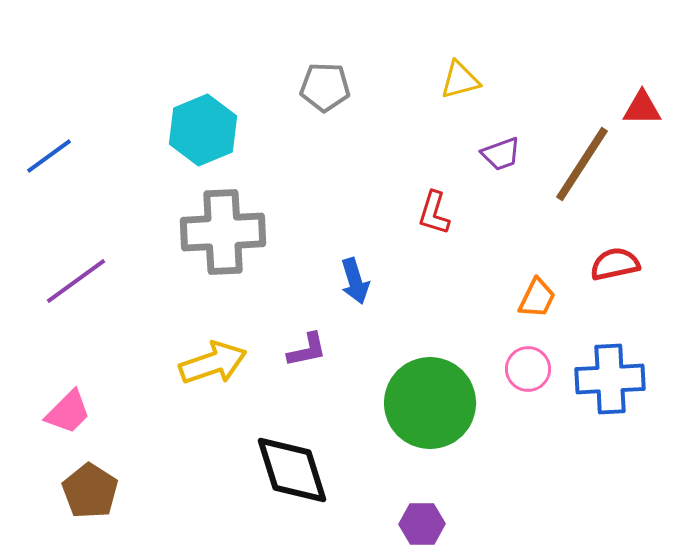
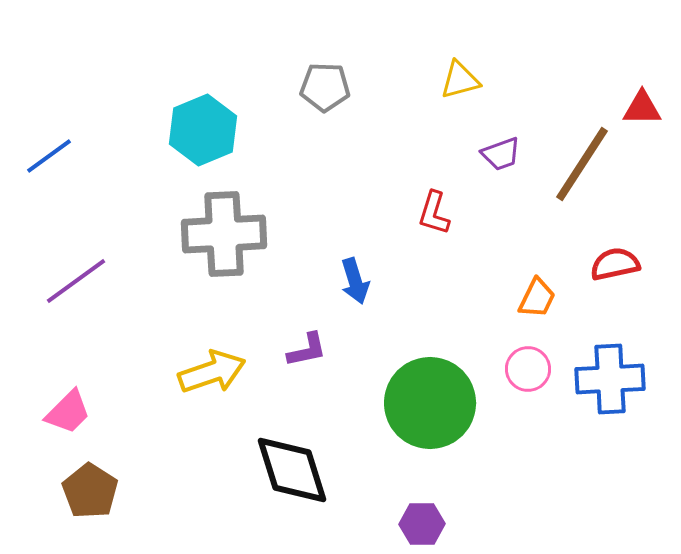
gray cross: moved 1 px right, 2 px down
yellow arrow: moved 1 px left, 9 px down
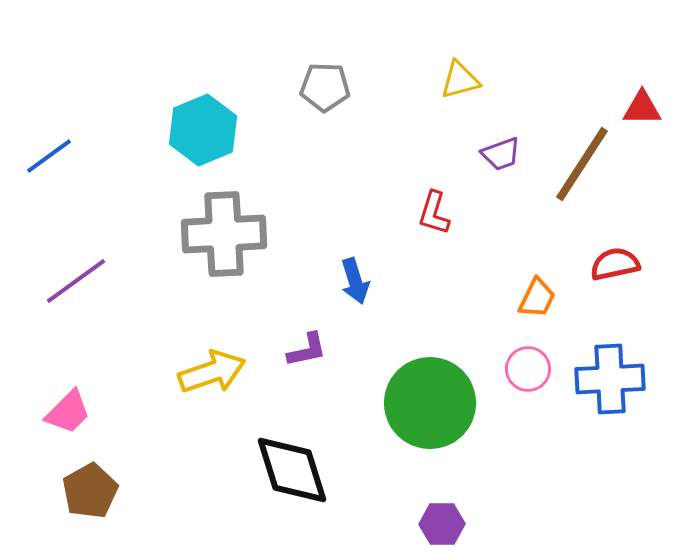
brown pentagon: rotated 10 degrees clockwise
purple hexagon: moved 20 px right
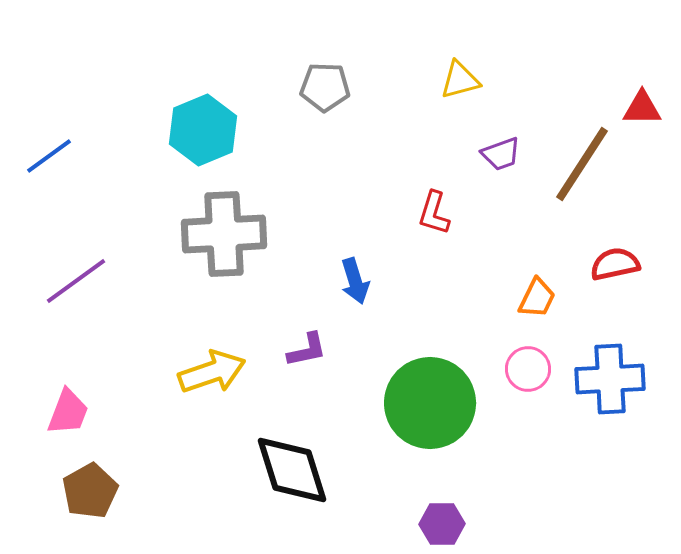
pink trapezoid: rotated 24 degrees counterclockwise
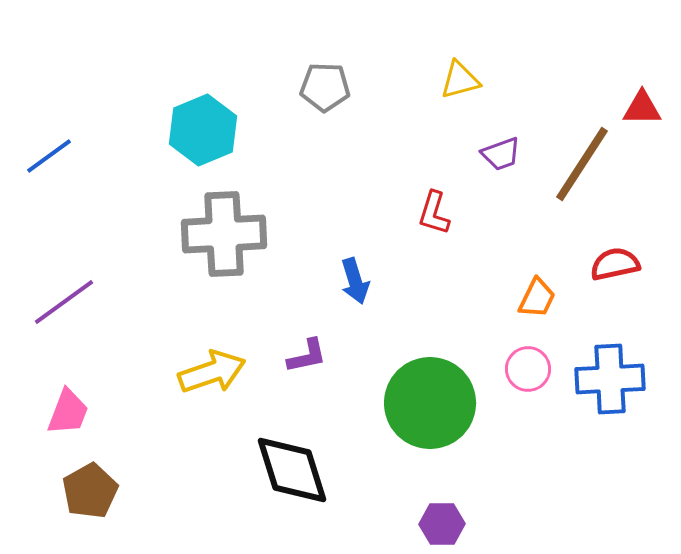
purple line: moved 12 px left, 21 px down
purple L-shape: moved 6 px down
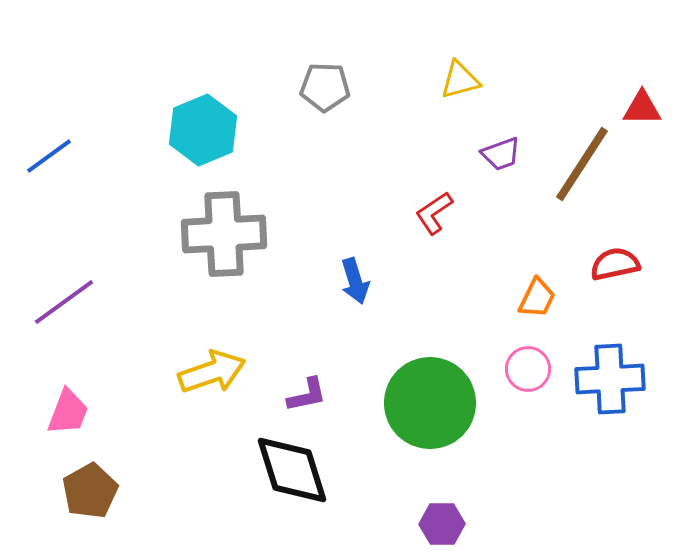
red L-shape: rotated 39 degrees clockwise
purple L-shape: moved 39 px down
